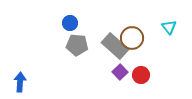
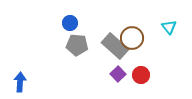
purple square: moved 2 px left, 2 px down
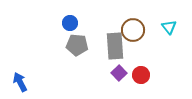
brown circle: moved 1 px right, 8 px up
gray rectangle: rotated 44 degrees clockwise
purple square: moved 1 px right, 1 px up
blue arrow: rotated 30 degrees counterclockwise
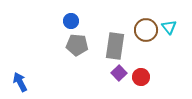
blue circle: moved 1 px right, 2 px up
brown circle: moved 13 px right
gray rectangle: rotated 12 degrees clockwise
red circle: moved 2 px down
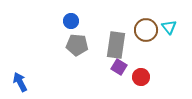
gray rectangle: moved 1 px right, 1 px up
purple square: moved 6 px up; rotated 14 degrees counterclockwise
